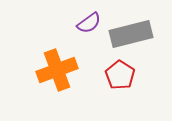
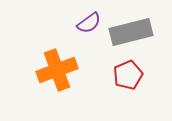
gray rectangle: moved 2 px up
red pentagon: moved 8 px right; rotated 16 degrees clockwise
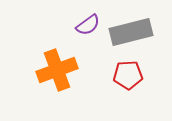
purple semicircle: moved 1 px left, 2 px down
red pentagon: rotated 20 degrees clockwise
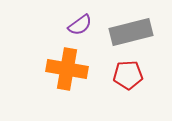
purple semicircle: moved 8 px left
orange cross: moved 10 px right, 1 px up; rotated 30 degrees clockwise
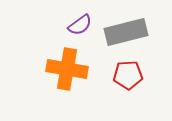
gray rectangle: moved 5 px left
